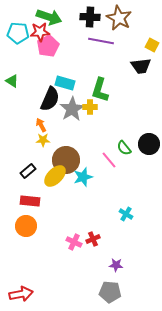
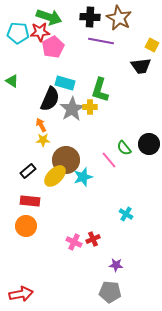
pink pentagon: moved 5 px right, 1 px down
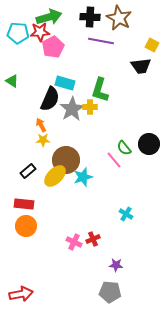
green arrow: rotated 35 degrees counterclockwise
pink line: moved 5 px right
red rectangle: moved 6 px left, 3 px down
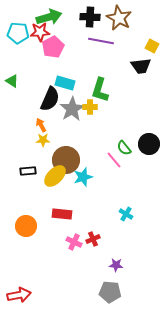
yellow square: moved 1 px down
black rectangle: rotated 35 degrees clockwise
red rectangle: moved 38 px right, 10 px down
red arrow: moved 2 px left, 1 px down
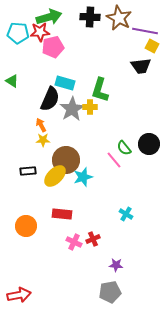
purple line: moved 44 px right, 10 px up
pink pentagon: rotated 15 degrees clockwise
gray pentagon: rotated 15 degrees counterclockwise
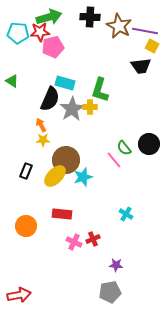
brown star: moved 8 px down
black rectangle: moved 2 px left; rotated 63 degrees counterclockwise
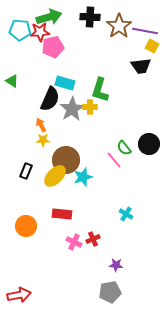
brown star: rotated 10 degrees clockwise
cyan pentagon: moved 2 px right, 3 px up
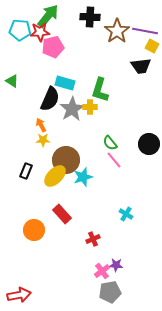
green arrow: moved 1 px left, 1 px up; rotated 35 degrees counterclockwise
brown star: moved 2 px left, 5 px down
green semicircle: moved 14 px left, 5 px up
red rectangle: rotated 42 degrees clockwise
orange circle: moved 8 px right, 4 px down
pink cross: moved 28 px right, 29 px down; rotated 28 degrees clockwise
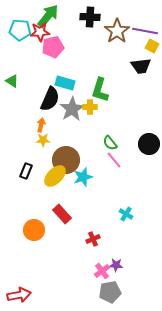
orange arrow: rotated 40 degrees clockwise
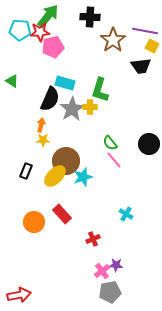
brown star: moved 4 px left, 9 px down
brown circle: moved 1 px down
orange circle: moved 8 px up
